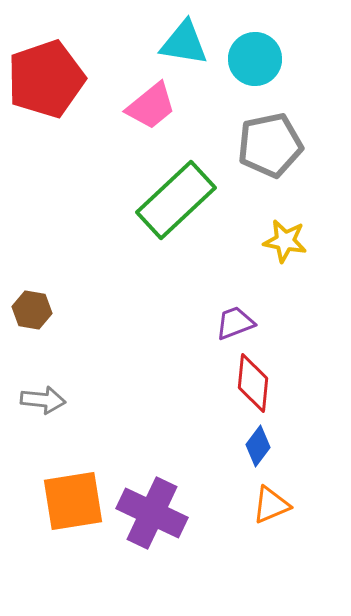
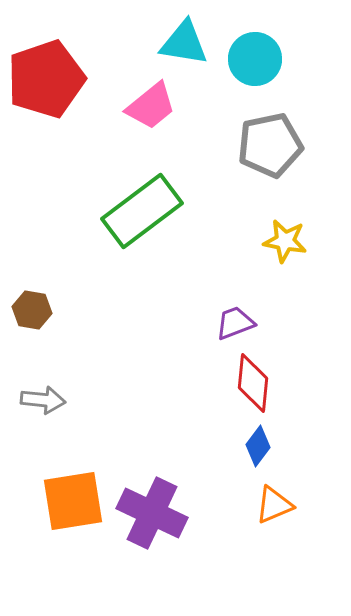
green rectangle: moved 34 px left, 11 px down; rotated 6 degrees clockwise
orange triangle: moved 3 px right
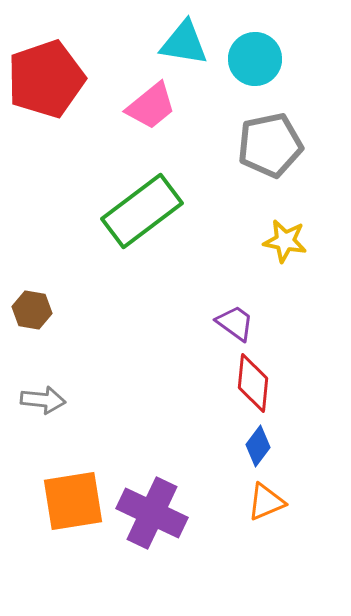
purple trapezoid: rotated 57 degrees clockwise
orange triangle: moved 8 px left, 3 px up
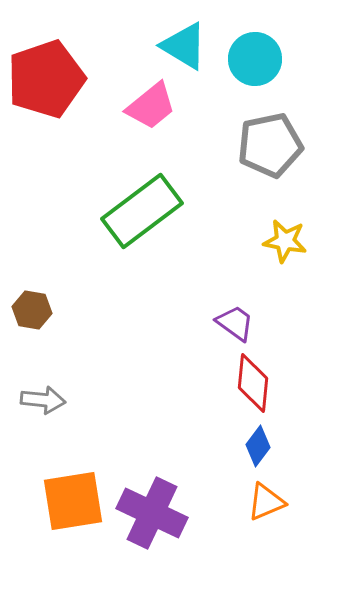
cyan triangle: moved 3 px down; rotated 22 degrees clockwise
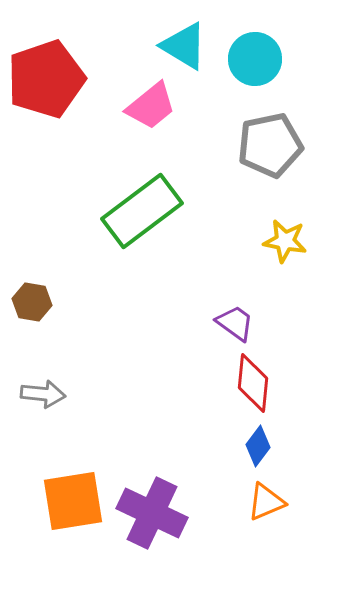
brown hexagon: moved 8 px up
gray arrow: moved 6 px up
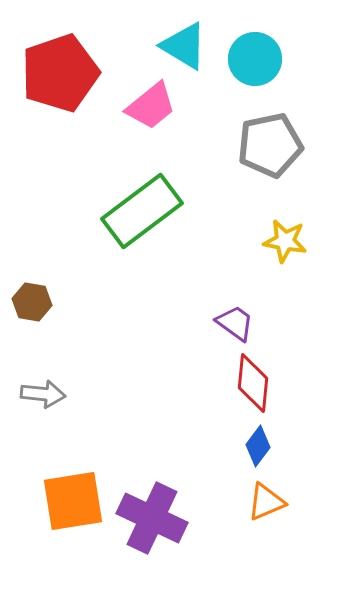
red pentagon: moved 14 px right, 6 px up
purple cross: moved 5 px down
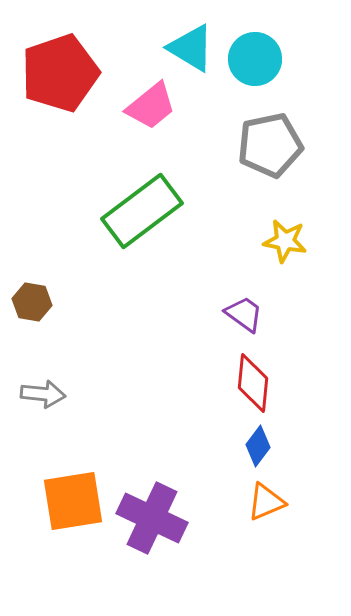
cyan triangle: moved 7 px right, 2 px down
purple trapezoid: moved 9 px right, 9 px up
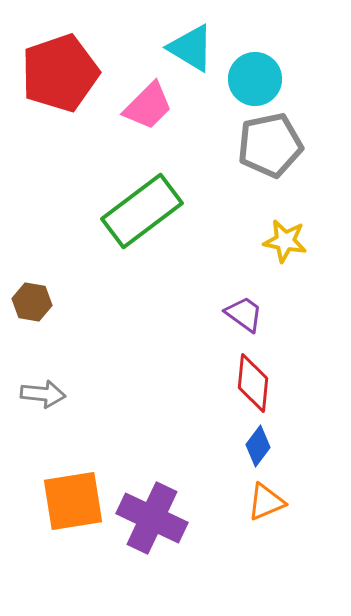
cyan circle: moved 20 px down
pink trapezoid: moved 3 px left; rotated 6 degrees counterclockwise
